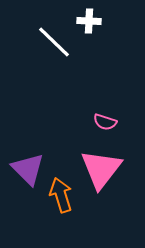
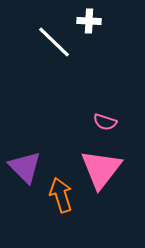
purple triangle: moved 3 px left, 2 px up
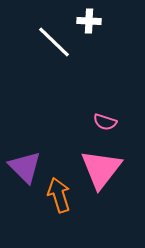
orange arrow: moved 2 px left
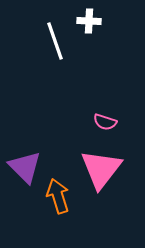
white line: moved 1 px right, 1 px up; rotated 27 degrees clockwise
orange arrow: moved 1 px left, 1 px down
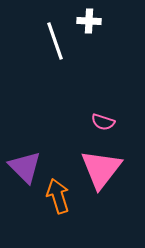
pink semicircle: moved 2 px left
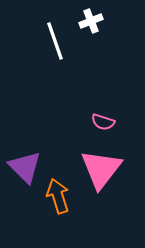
white cross: moved 2 px right; rotated 25 degrees counterclockwise
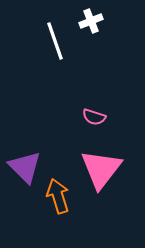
pink semicircle: moved 9 px left, 5 px up
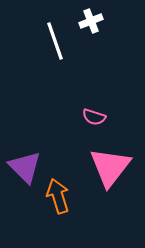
pink triangle: moved 9 px right, 2 px up
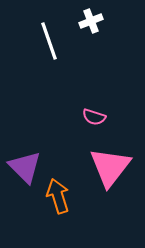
white line: moved 6 px left
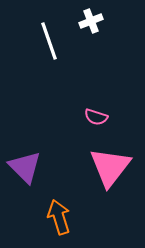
pink semicircle: moved 2 px right
orange arrow: moved 1 px right, 21 px down
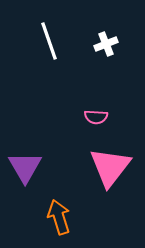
white cross: moved 15 px right, 23 px down
pink semicircle: rotated 15 degrees counterclockwise
purple triangle: rotated 15 degrees clockwise
